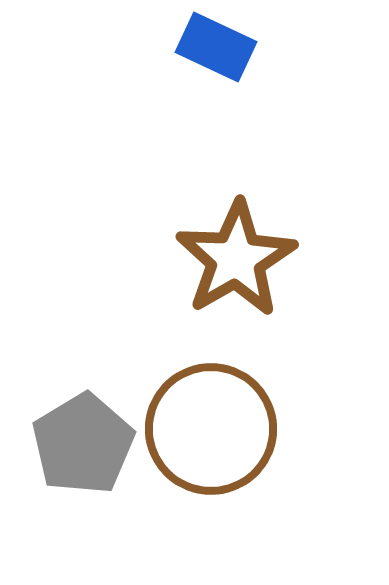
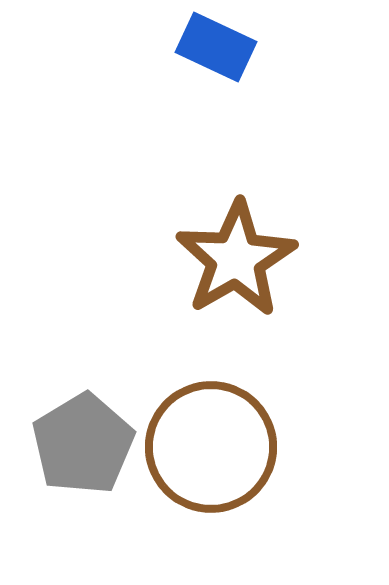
brown circle: moved 18 px down
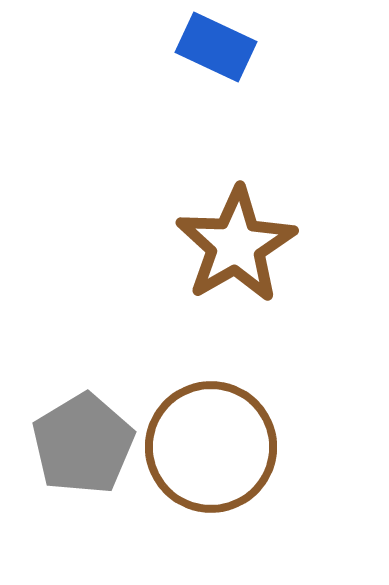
brown star: moved 14 px up
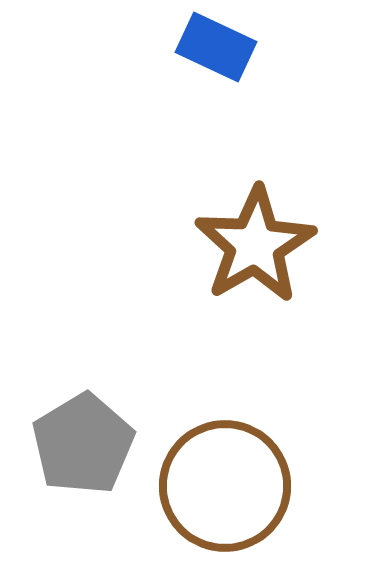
brown star: moved 19 px right
brown circle: moved 14 px right, 39 px down
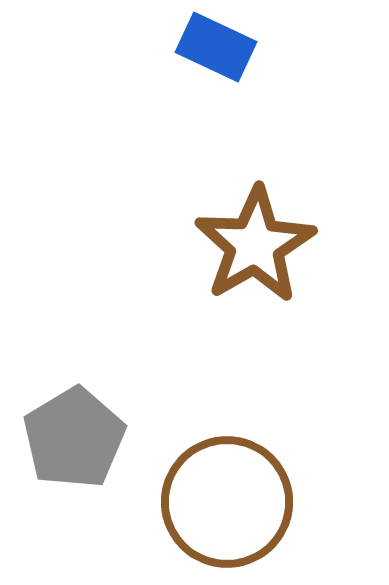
gray pentagon: moved 9 px left, 6 px up
brown circle: moved 2 px right, 16 px down
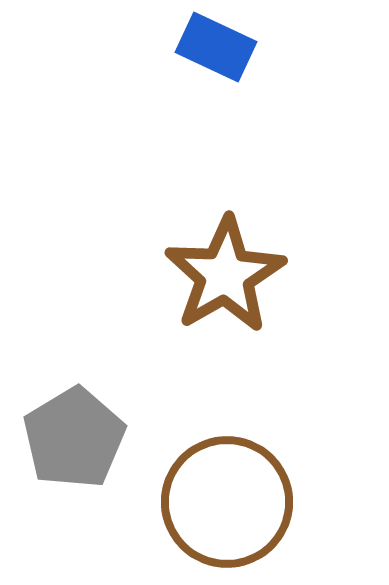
brown star: moved 30 px left, 30 px down
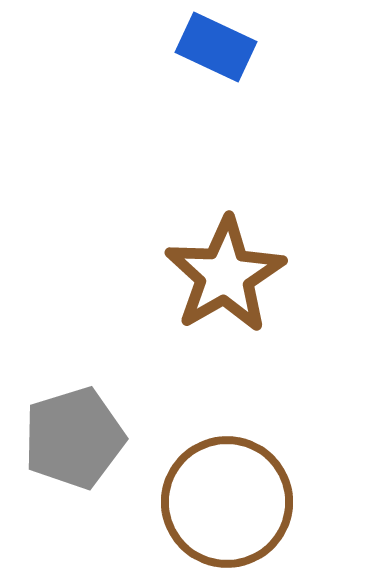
gray pentagon: rotated 14 degrees clockwise
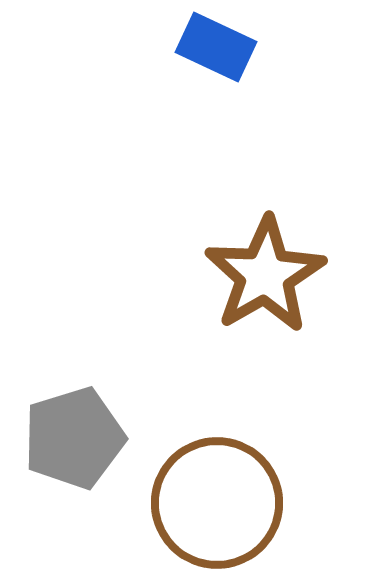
brown star: moved 40 px right
brown circle: moved 10 px left, 1 px down
